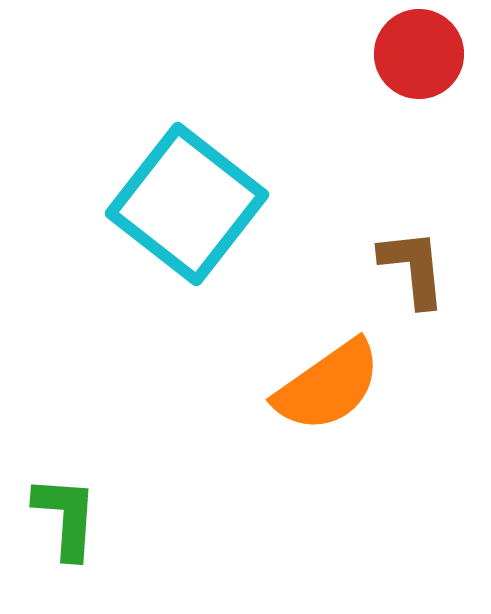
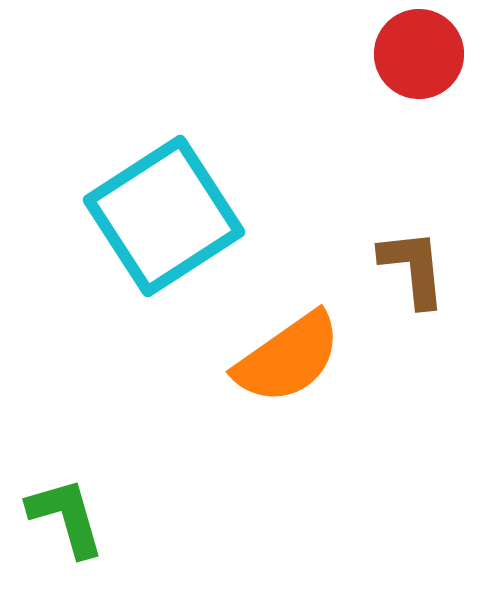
cyan square: moved 23 px left, 12 px down; rotated 19 degrees clockwise
orange semicircle: moved 40 px left, 28 px up
green L-shape: rotated 20 degrees counterclockwise
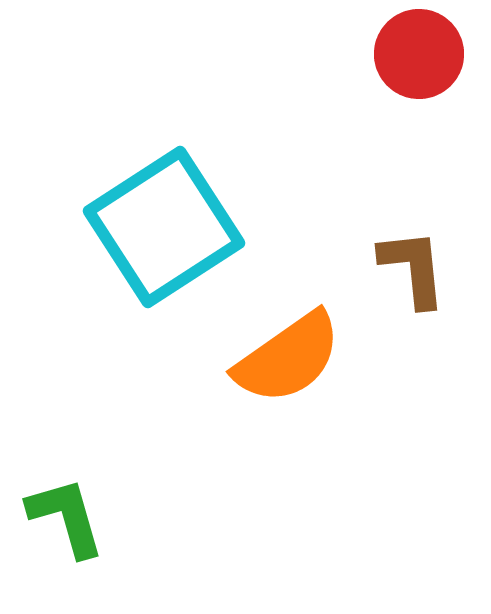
cyan square: moved 11 px down
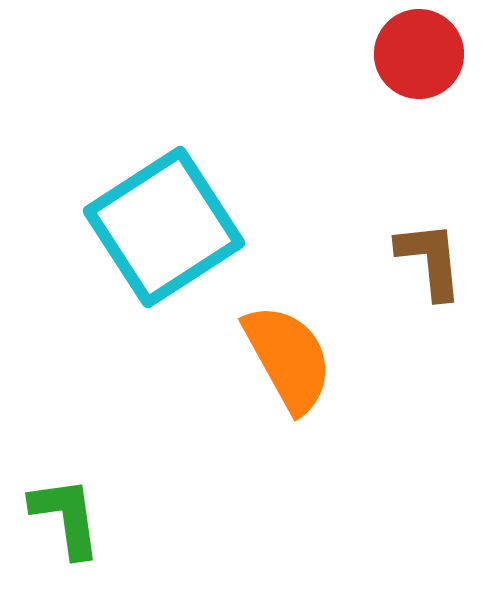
brown L-shape: moved 17 px right, 8 px up
orange semicircle: rotated 84 degrees counterclockwise
green L-shape: rotated 8 degrees clockwise
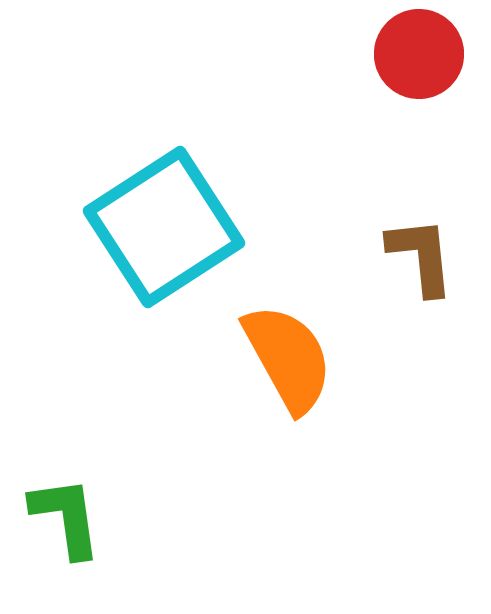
brown L-shape: moved 9 px left, 4 px up
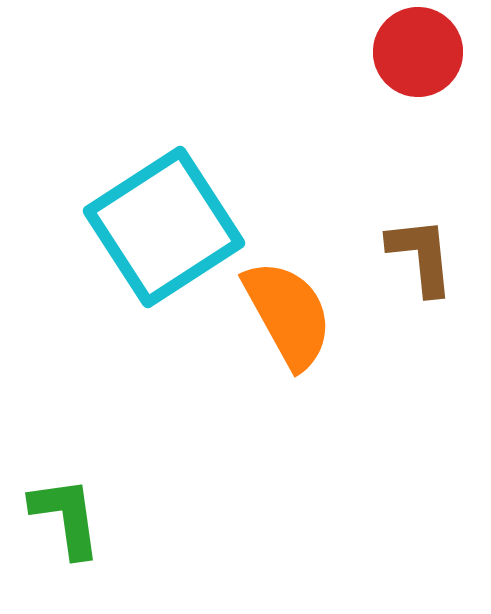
red circle: moved 1 px left, 2 px up
orange semicircle: moved 44 px up
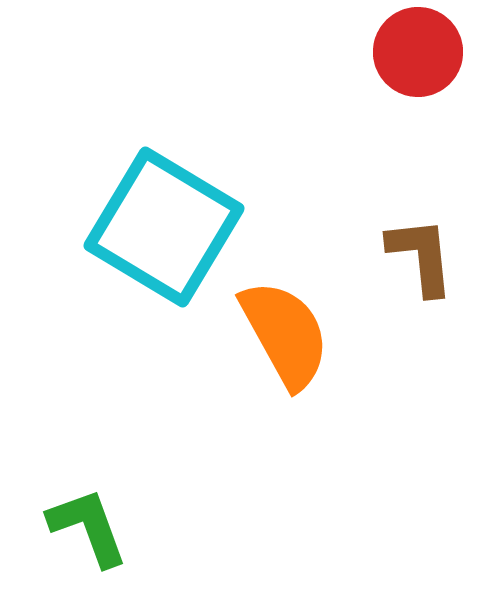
cyan square: rotated 26 degrees counterclockwise
orange semicircle: moved 3 px left, 20 px down
green L-shape: moved 22 px right, 10 px down; rotated 12 degrees counterclockwise
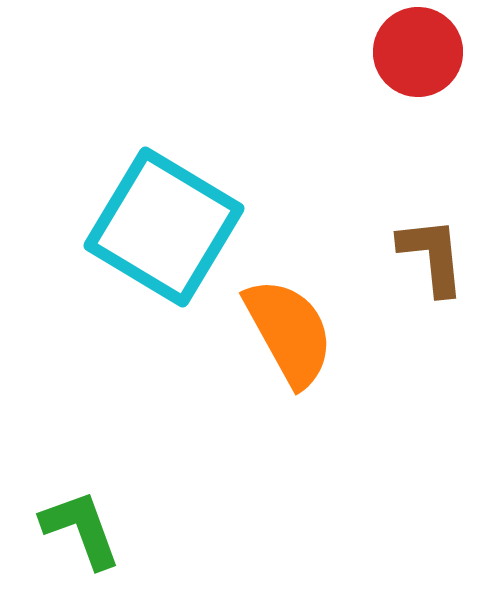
brown L-shape: moved 11 px right
orange semicircle: moved 4 px right, 2 px up
green L-shape: moved 7 px left, 2 px down
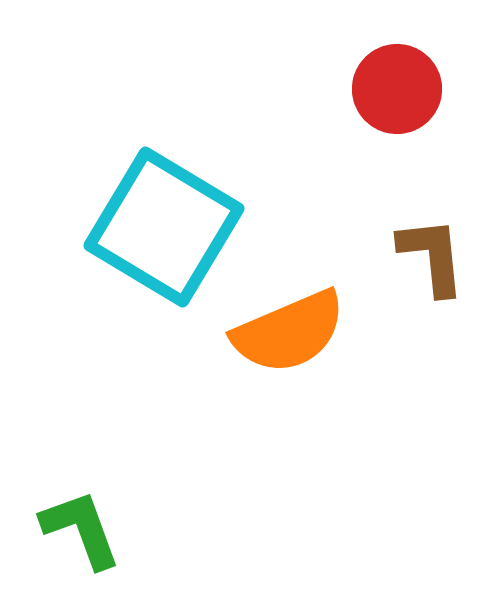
red circle: moved 21 px left, 37 px down
orange semicircle: rotated 96 degrees clockwise
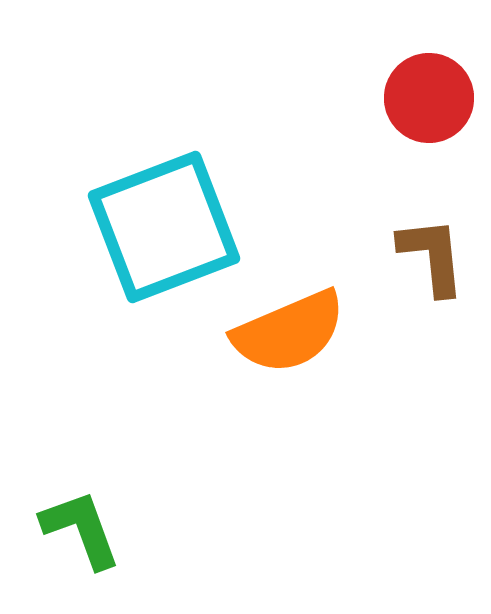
red circle: moved 32 px right, 9 px down
cyan square: rotated 38 degrees clockwise
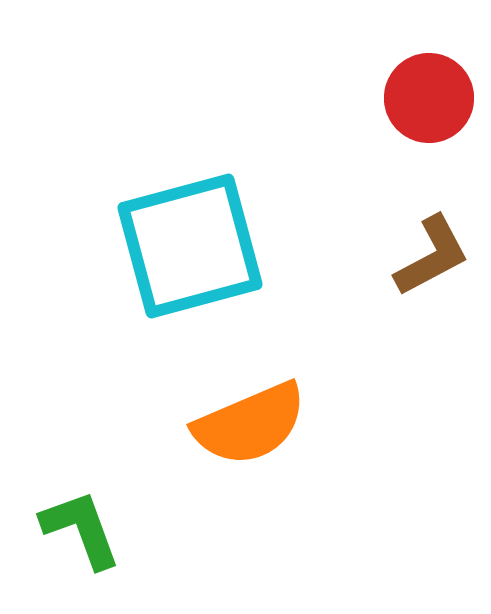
cyan square: moved 26 px right, 19 px down; rotated 6 degrees clockwise
brown L-shape: rotated 68 degrees clockwise
orange semicircle: moved 39 px left, 92 px down
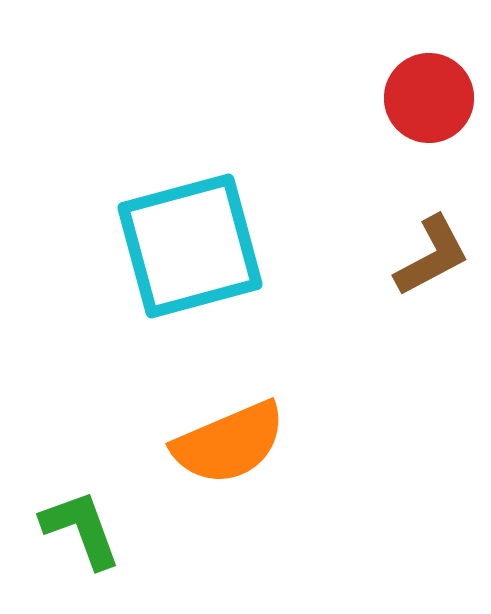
orange semicircle: moved 21 px left, 19 px down
